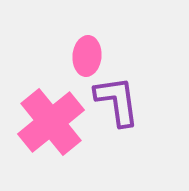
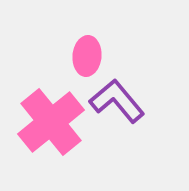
purple L-shape: rotated 32 degrees counterclockwise
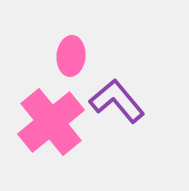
pink ellipse: moved 16 px left
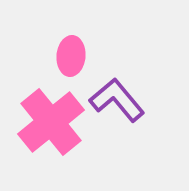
purple L-shape: moved 1 px up
